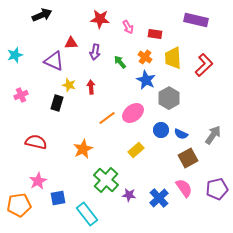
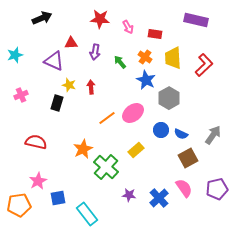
black arrow: moved 3 px down
green cross: moved 13 px up
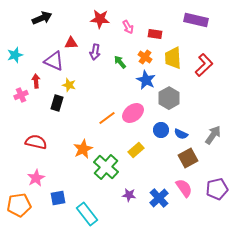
red arrow: moved 55 px left, 6 px up
pink star: moved 2 px left, 3 px up
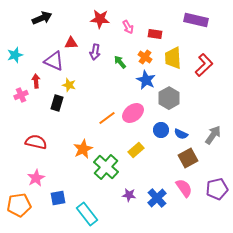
blue cross: moved 2 px left
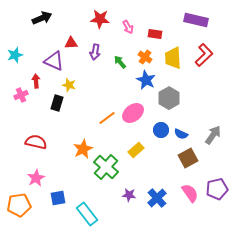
red L-shape: moved 10 px up
pink semicircle: moved 6 px right, 5 px down
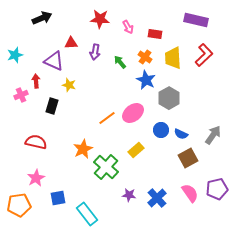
black rectangle: moved 5 px left, 3 px down
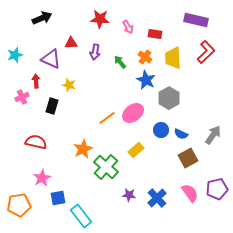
red L-shape: moved 2 px right, 3 px up
purple triangle: moved 3 px left, 2 px up
pink cross: moved 1 px right, 2 px down
pink star: moved 6 px right
cyan rectangle: moved 6 px left, 2 px down
